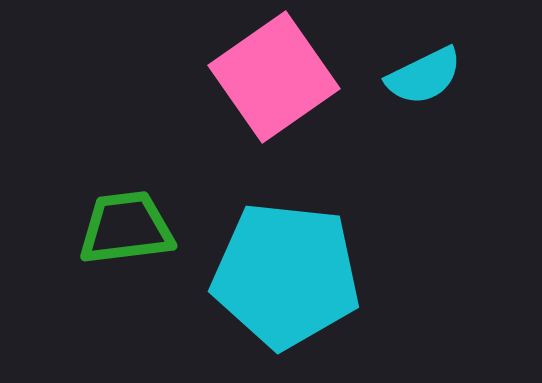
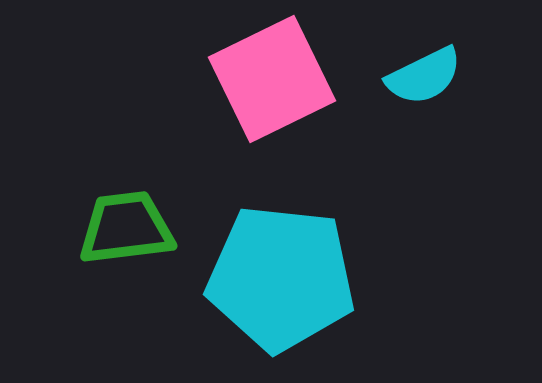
pink square: moved 2 px left, 2 px down; rotated 9 degrees clockwise
cyan pentagon: moved 5 px left, 3 px down
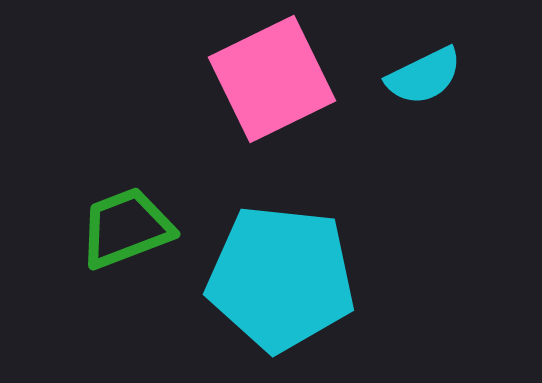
green trapezoid: rotated 14 degrees counterclockwise
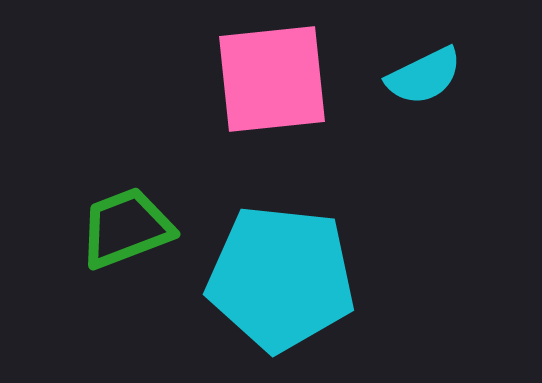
pink square: rotated 20 degrees clockwise
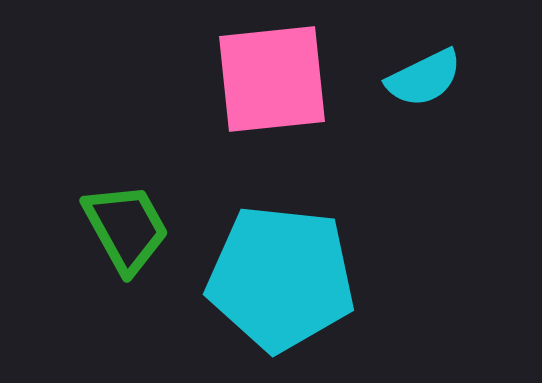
cyan semicircle: moved 2 px down
green trapezoid: rotated 82 degrees clockwise
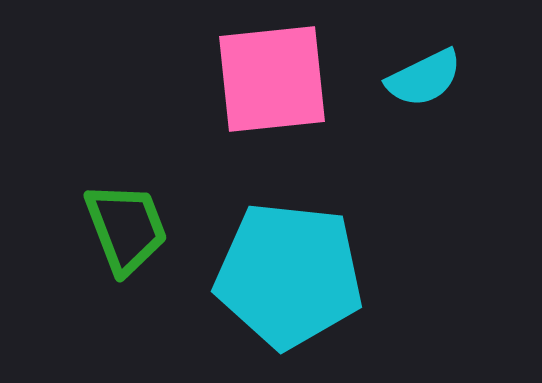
green trapezoid: rotated 8 degrees clockwise
cyan pentagon: moved 8 px right, 3 px up
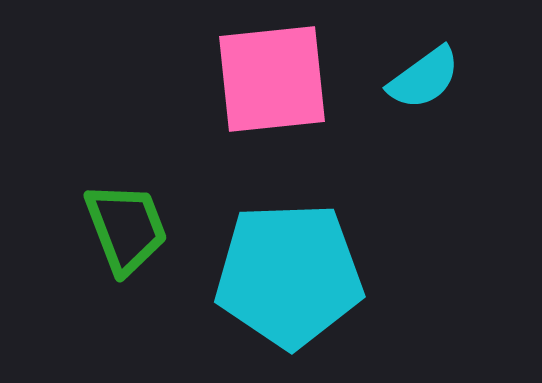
cyan semicircle: rotated 10 degrees counterclockwise
cyan pentagon: rotated 8 degrees counterclockwise
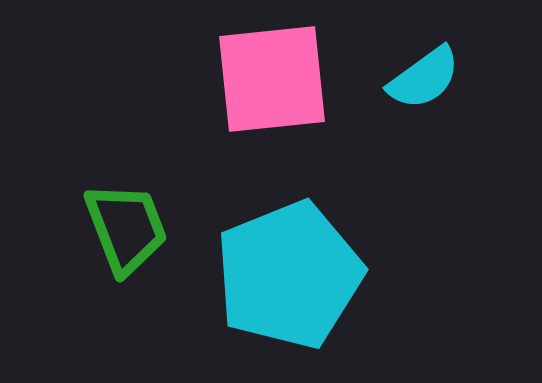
cyan pentagon: rotated 20 degrees counterclockwise
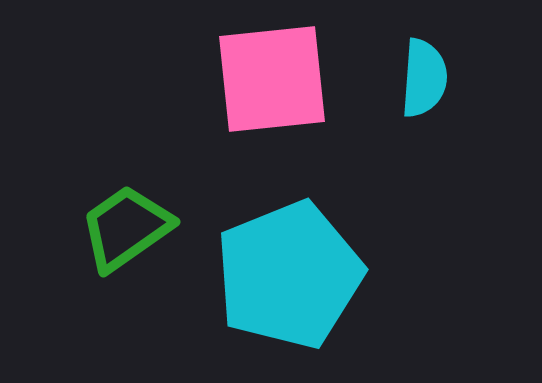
cyan semicircle: rotated 50 degrees counterclockwise
green trapezoid: rotated 104 degrees counterclockwise
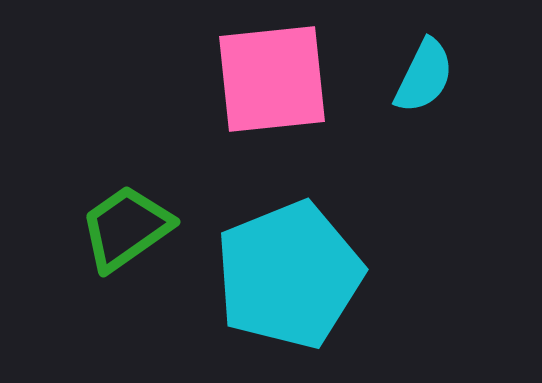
cyan semicircle: moved 2 px up; rotated 22 degrees clockwise
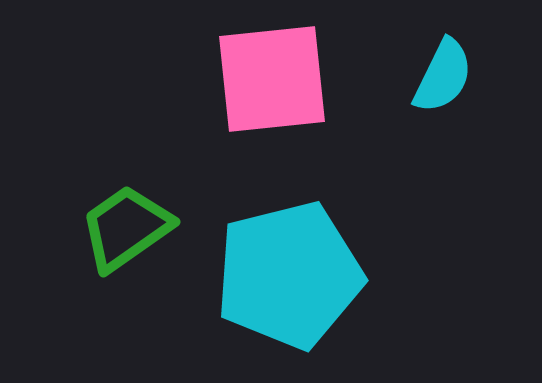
cyan semicircle: moved 19 px right
cyan pentagon: rotated 8 degrees clockwise
